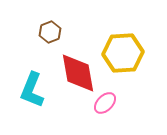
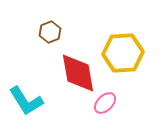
cyan L-shape: moved 6 px left, 11 px down; rotated 54 degrees counterclockwise
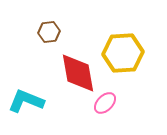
brown hexagon: moved 1 px left; rotated 15 degrees clockwise
cyan L-shape: rotated 144 degrees clockwise
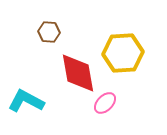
brown hexagon: rotated 10 degrees clockwise
cyan L-shape: rotated 6 degrees clockwise
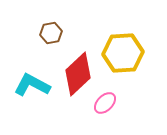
brown hexagon: moved 2 px right, 1 px down; rotated 15 degrees counterclockwise
red diamond: moved 1 px down; rotated 57 degrees clockwise
cyan L-shape: moved 6 px right, 16 px up
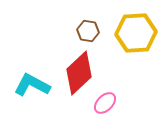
brown hexagon: moved 37 px right, 2 px up; rotated 20 degrees clockwise
yellow hexagon: moved 13 px right, 20 px up
red diamond: moved 1 px right, 1 px up
